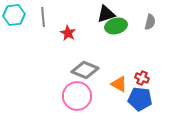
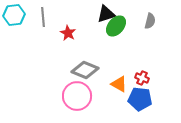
gray semicircle: moved 1 px up
green ellipse: rotated 35 degrees counterclockwise
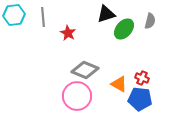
green ellipse: moved 8 px right, 3 px down
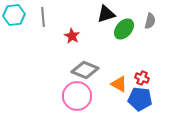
red star: moved 4 px right, 3 px down
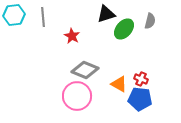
red cross: moved 1 px left, 1 px down
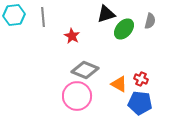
blue pentagon: moved 4 px down
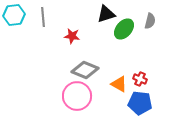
red star: rotated 21 degrees counterclockwise
red cross: moved 1 px left
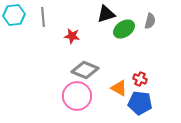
green ellipse: rotated 15 degrees clockwise
orange triangle: moved 4 px down
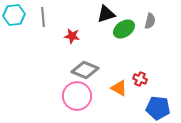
blue pentagon: moved 18 px right, 5 px down
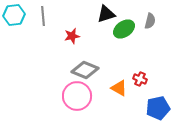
gray line: moved 1 px up
red star: rotated 21 degrees counterclockwise
blue pentagon: rotated 20 degrees counterclockwise
